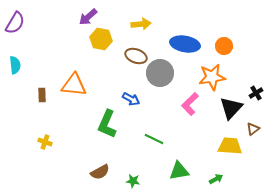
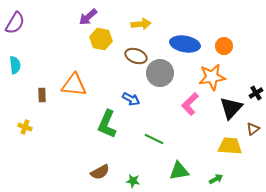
yellow cross: moved 20 px left, 15 px up
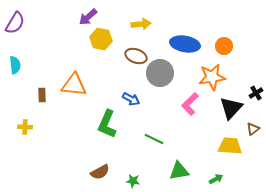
yellow cross: rotated 16 degrees counterclockwise
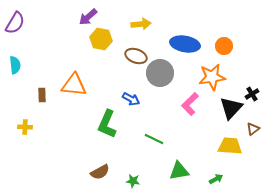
black cross: moved 4 px left, 1 px down
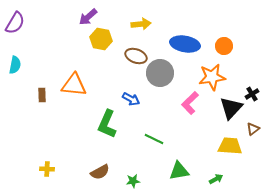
cyan semicircle: rotated 18 degrees clockwise
pink L-shape: moved 1 px up
yellow cross: moved 22 px right, 42 px down
green star: rotated 16 degrees counterclockwise
